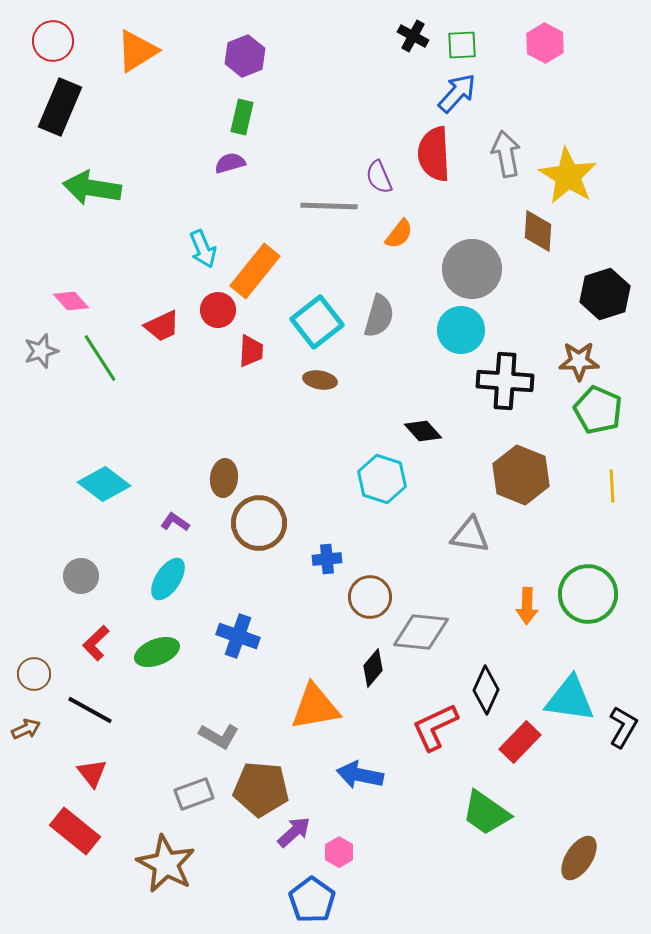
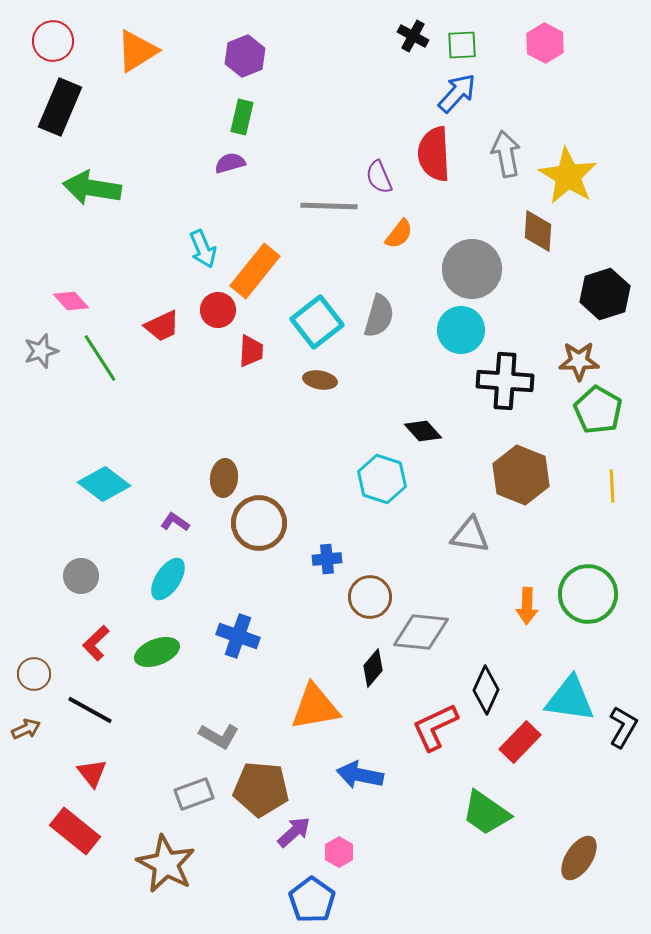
green pentagon at (598, 410): rotated 6 degrees clockwise
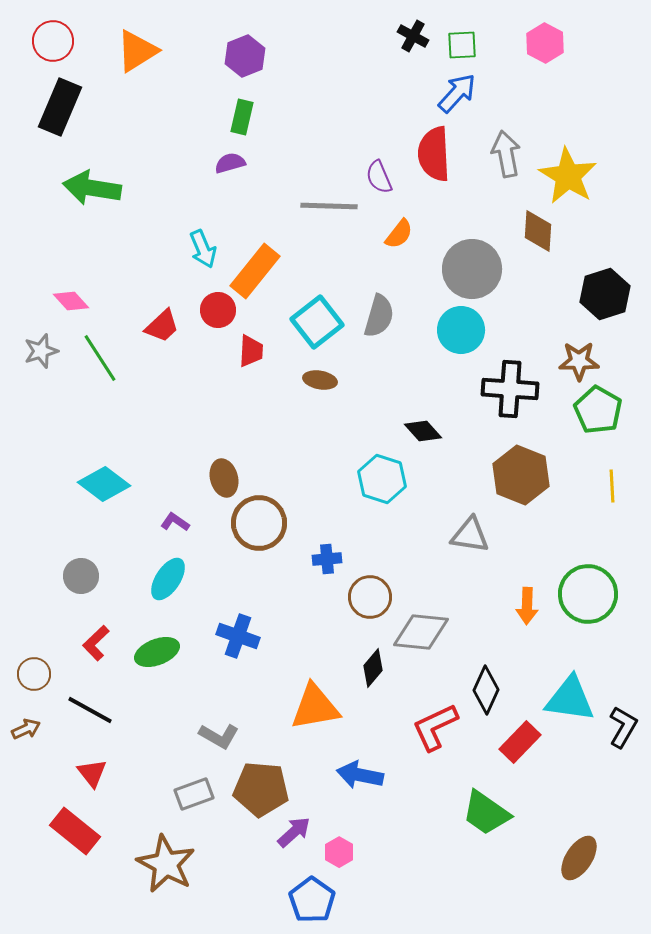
red trapezoid at (162, 326): rotated 18 degrees counterclockwise
black cross at (505, 381): moved 5 px right, 8 px down
brown ellipse at (224, 478): rotated 21 degrees counterclockwise
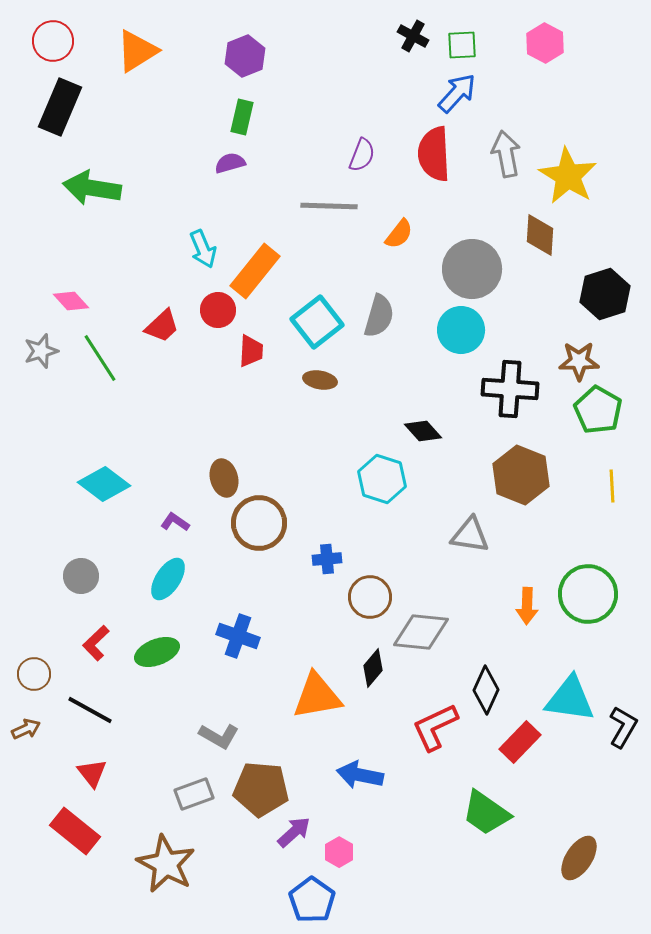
purple semicircle at (379, 177): moved 17 px left, 22 px up; rotated 136 degrees counterclockwise
brown diamond at (538, 231): moved 2 px right, 4 px down
orange triangle at (315, 707): moved 2 px right, 11 px up
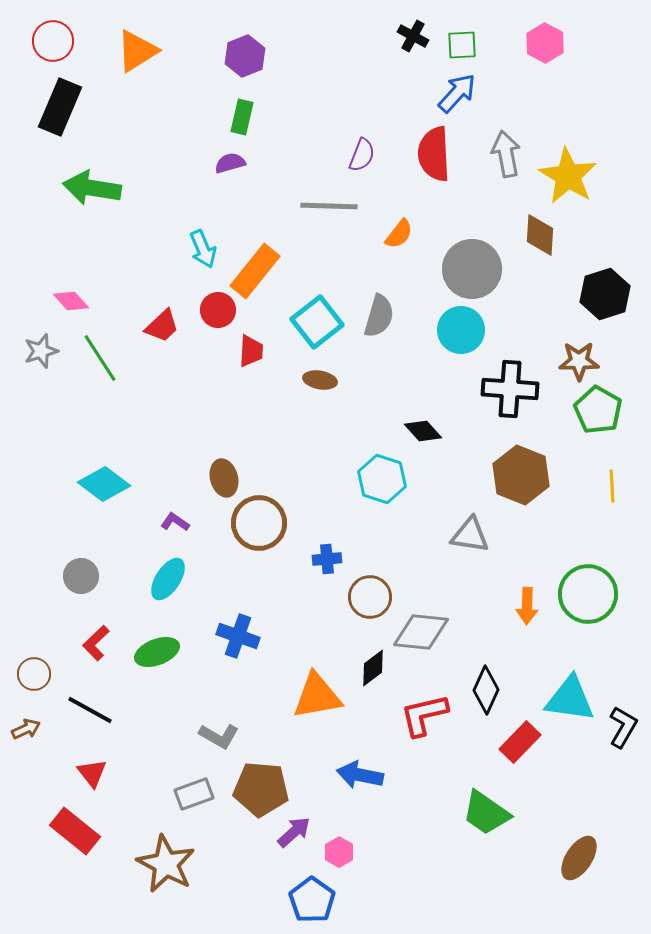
black diamond at (373, 668): rotated 12 degrees clockwise
red L-shape at (435, 727): moved 11 px left, 12 px up; rotated 12 degrees clockwise
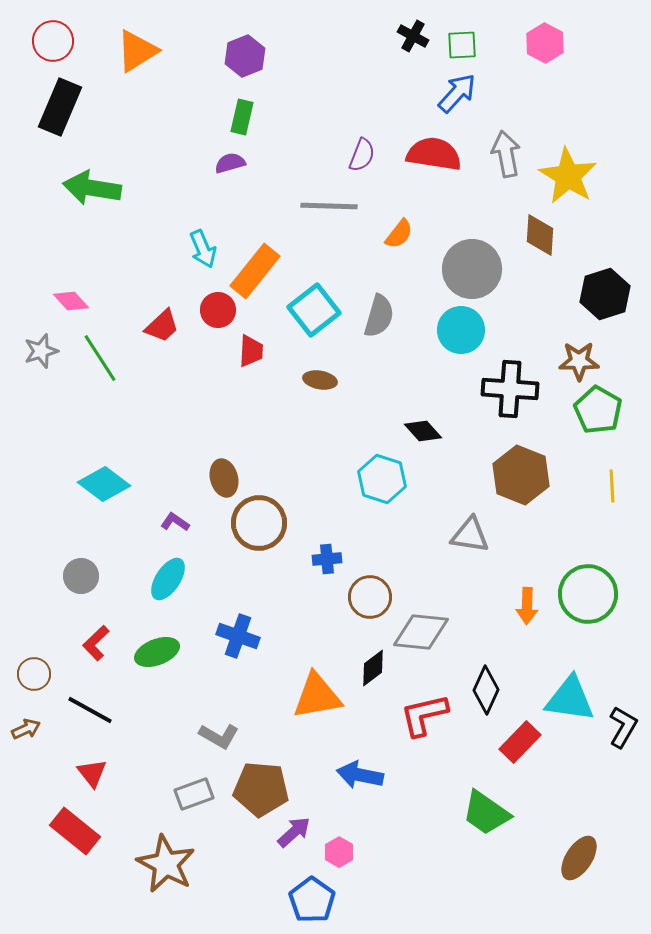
red semicircle at (434, 154): rotated 102 degrees clockwise
cyan square at (317, 322): moved 3 px left, 12 px up
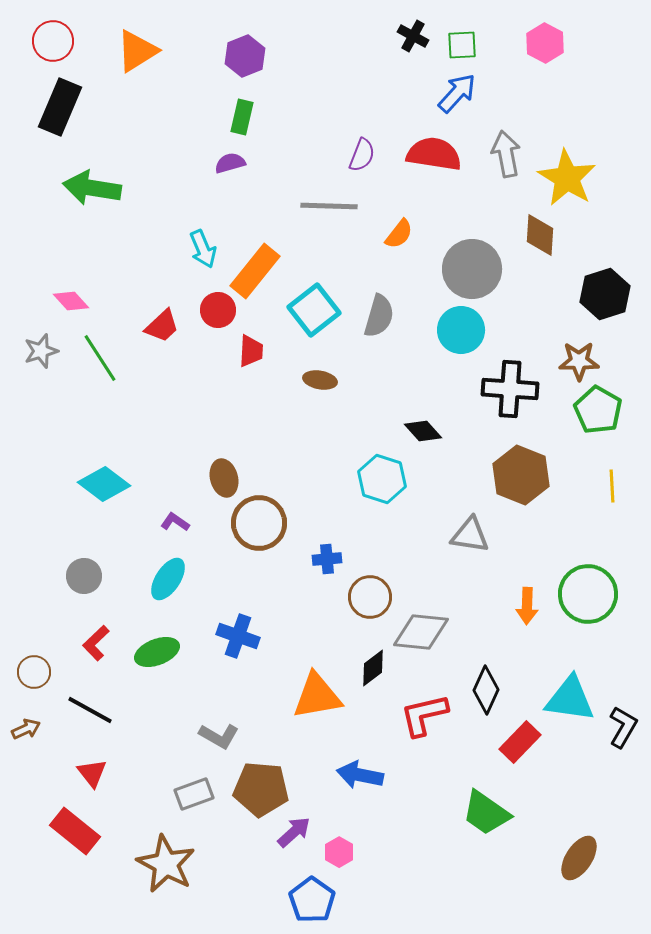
yellow star at (568, 176): moved 1 px left, 2 px down
gray circle at (81, 576): moved 3 px right
brown circle at (34, 674): moved 2 px up
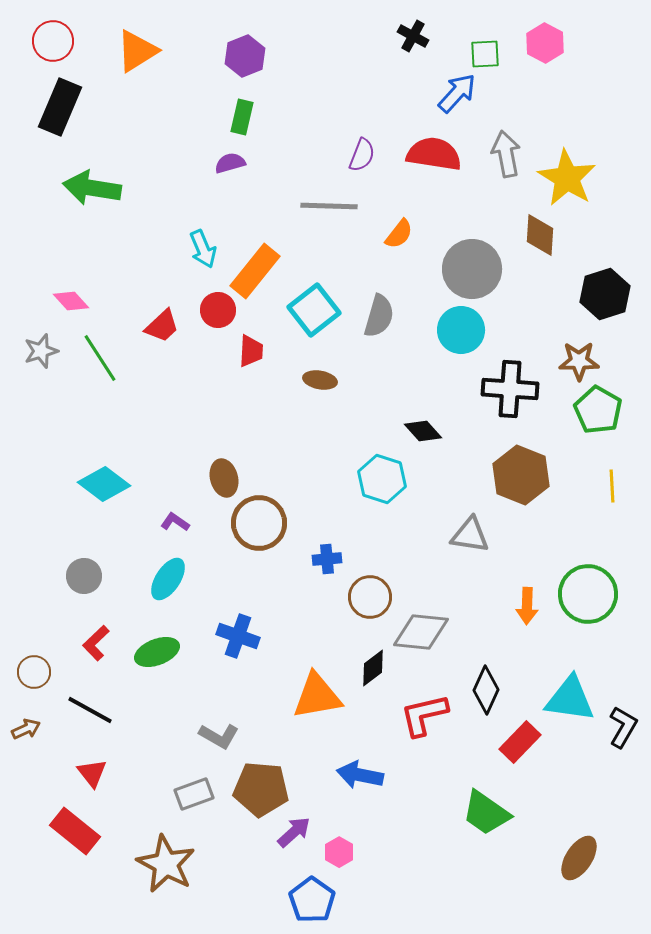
green square at (462, 45): moved 23 px right, 9 px down
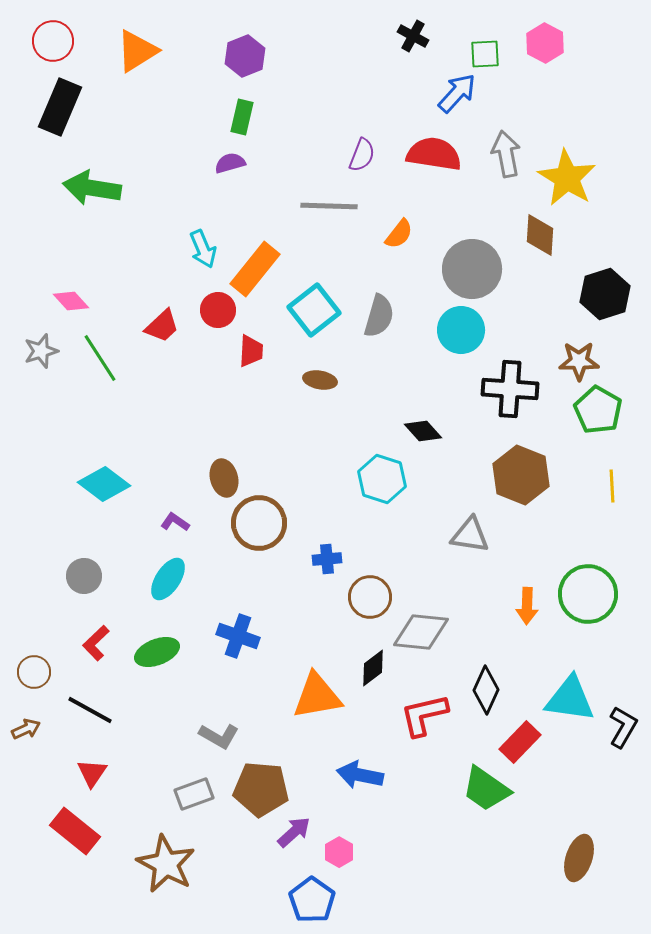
orange rectangle at (255, 271): moved 2 px up
red triangle at (92, 773): rotated 12 degrees clockwise
green trapezoid at (486, 813): moved 24 px up
brown ellipse at (579, 858): rotated 15 degrees counterclockwise
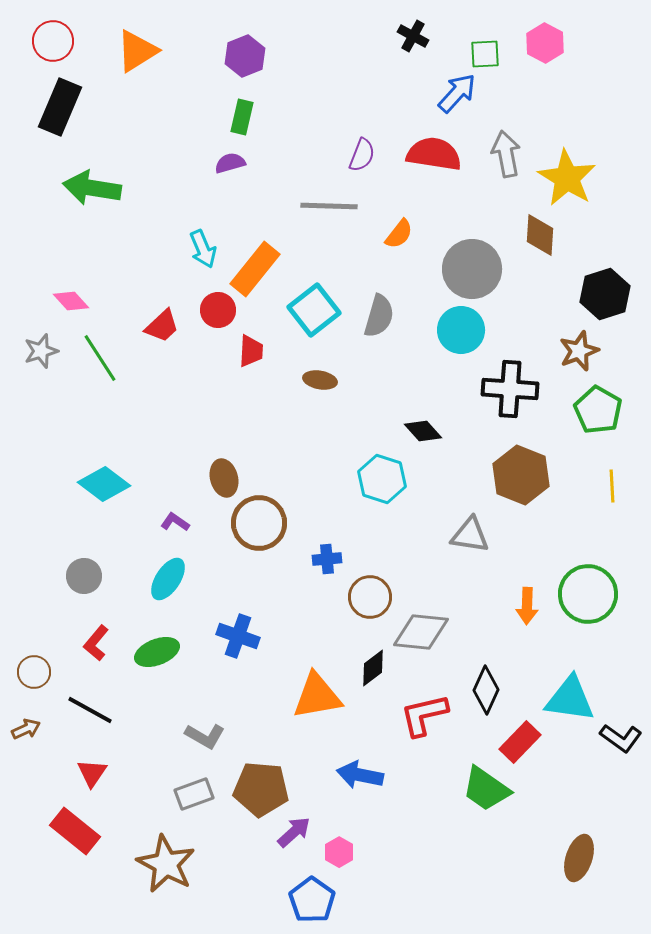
brown star at (579, 361): moved 10 px up; rotated 21 degrees counterclockwise
red L-shape at (96, 643): rotated 6 degrees counterclockwise
black L-shape at (623, 727): moved 2 px left, 11 px down; rotated 96 degrees clockwise
gray L-shape at (219, 736): moved 14 px left
